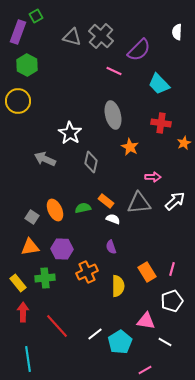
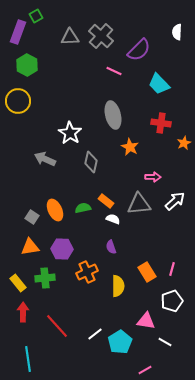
gray triangle at (72, 37): moved 2 px left; rotated 18 degrees counterclockwise
gray triangle at (139, 203): moved 1 px down
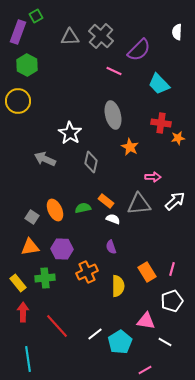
orange star at (184, 143): moved 6 px left, 5 px up; rotated 16 degrees clockwise
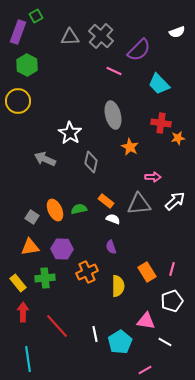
white semicircle at (177, 32): rotated 112 degrees counterclockwise
green semicircle at (83, 208): moved 4 px left, 1 px down
white line at (95, 334): rotated 63 degrees counterclockwise
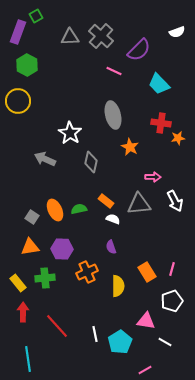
white arrow at (175, 201): rotated 105 degrees clockwise
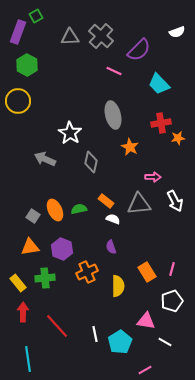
red cross at (161, 123): rotated 18 degrees counterclockwise
gray square at (32, 217): moved 1 px right, 1 px up
purple hexagon at (62, 249): rotated 20 degrees clockwise
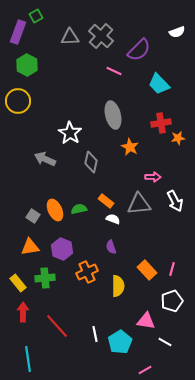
orange rectangle at (147, 272): moved 2 px up; rotated 12 degrees counterclockwise
